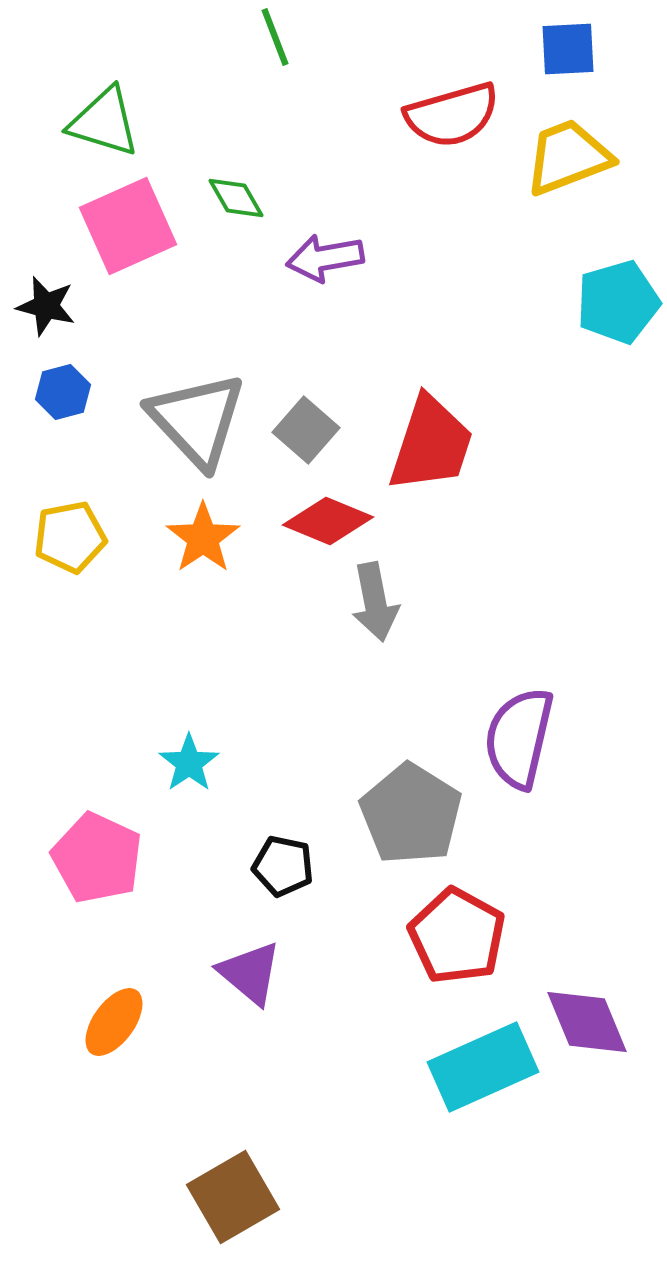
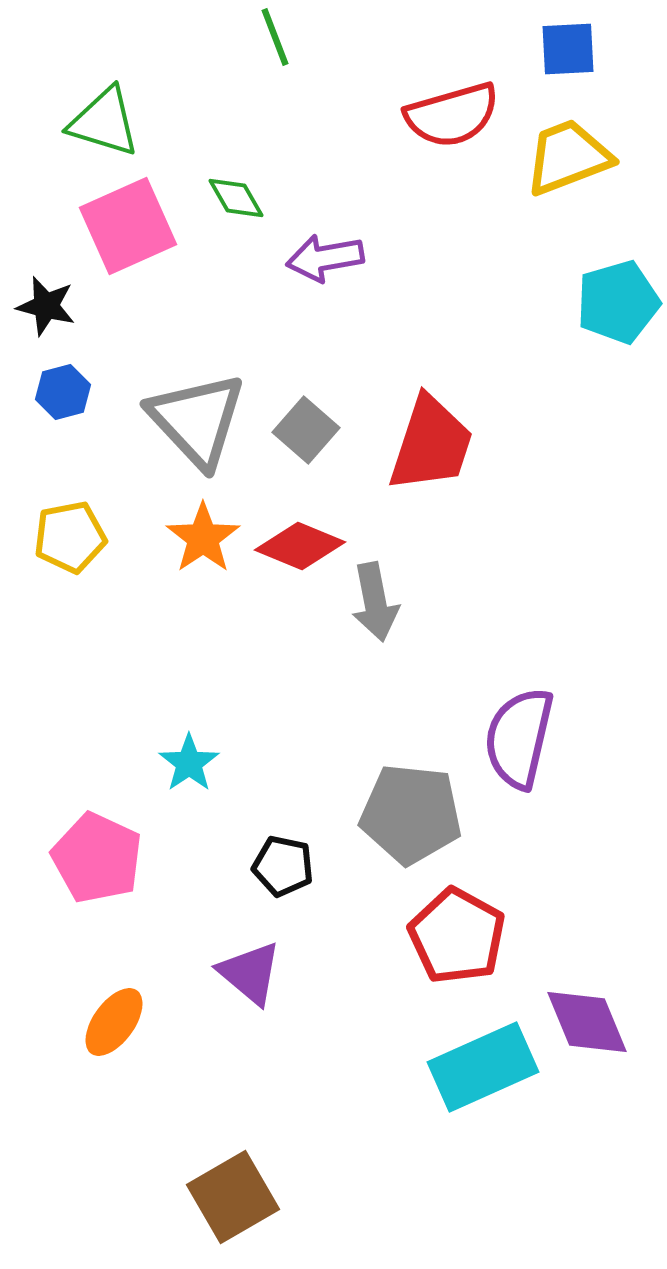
red diamond: moved 28 px left, 25 px down
gray pentagon: rotated 26 degrees counterclockwise
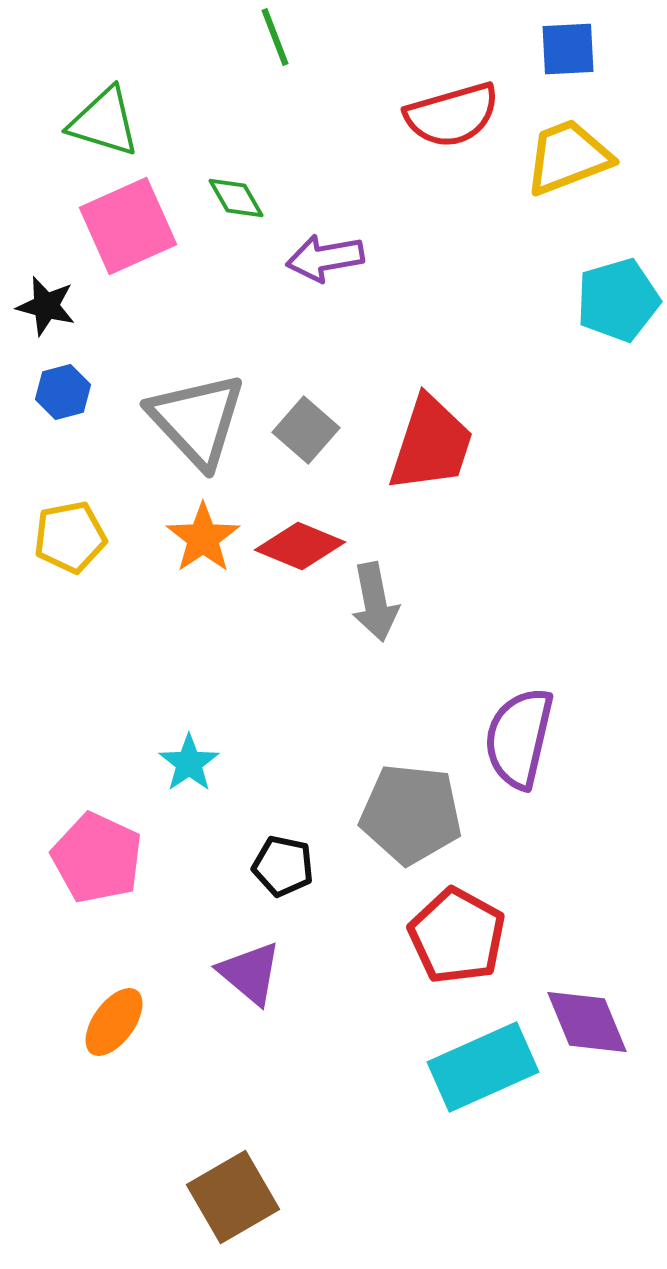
cyan pentagon: moved 2 px up
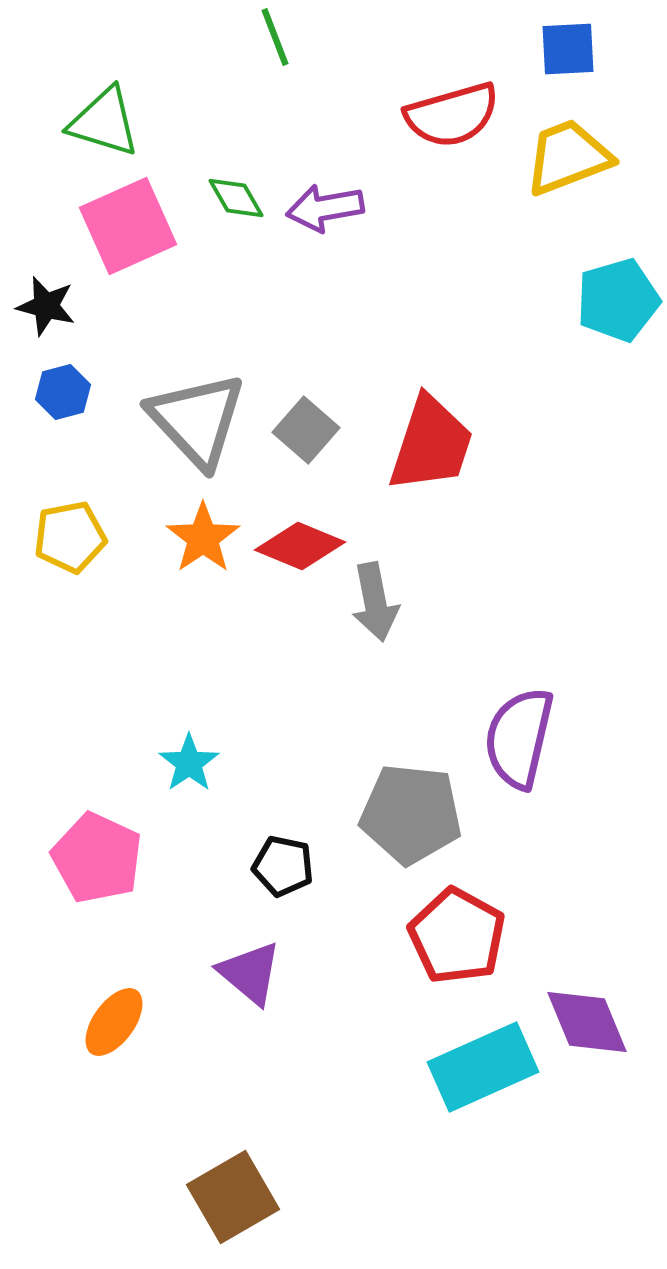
purple arrow: moved 50 px up
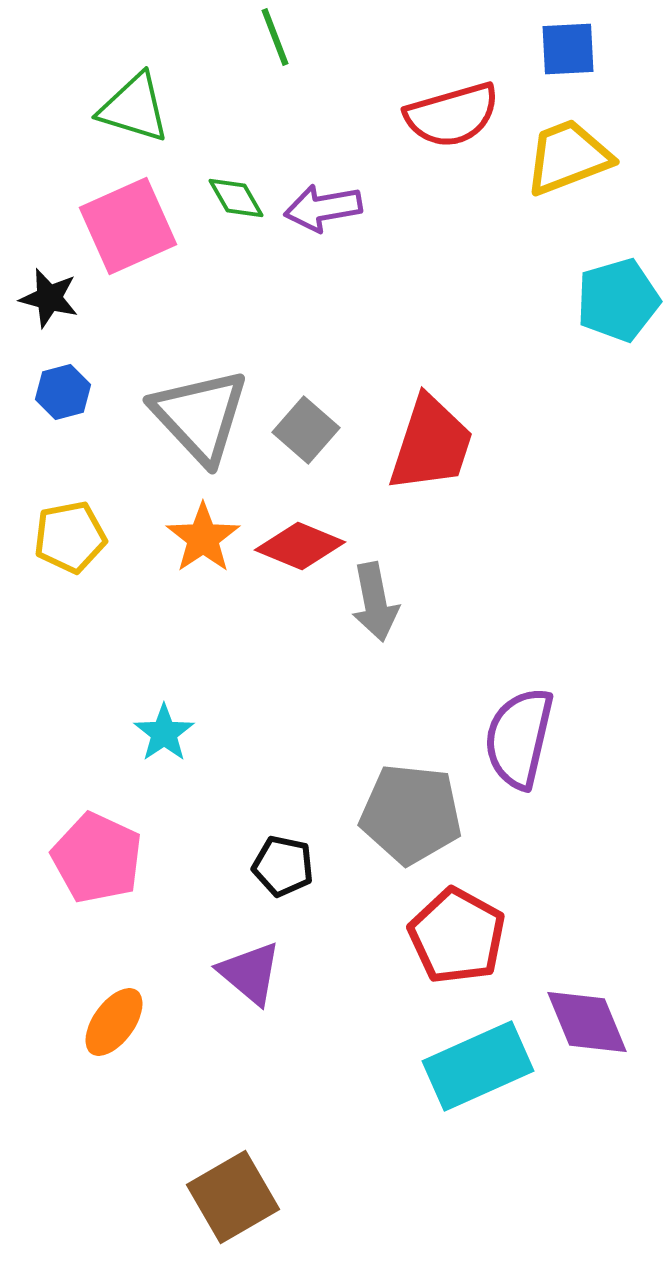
green triangle: moved 30 px right, 14 px up
purple arrow: moved 2 px left
black star: moved 3 px right, 8 px up
gray triangle: moved 3 px right, 4 px up
cyan star: moved 25 px left, 30 px up
cyan rectangle: moved 5 px left, 1 px up
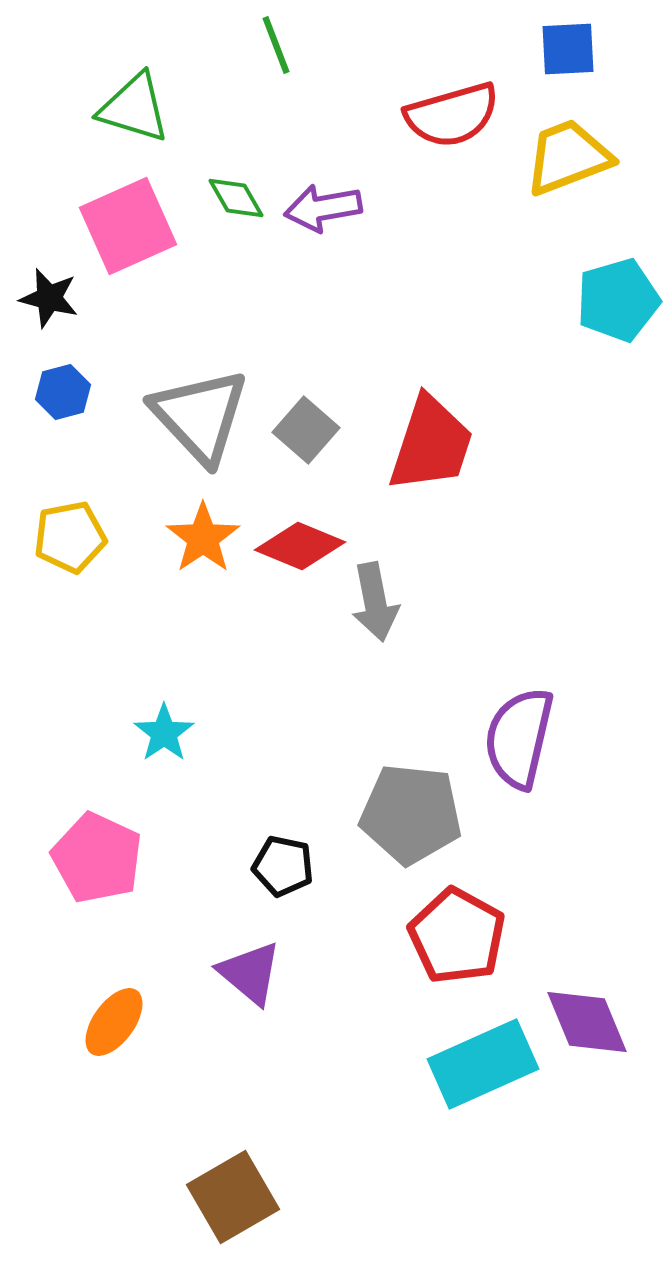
green line: moved 1 px right, 8 px down
cyan rectangle: moved 5 px right, 2 px up
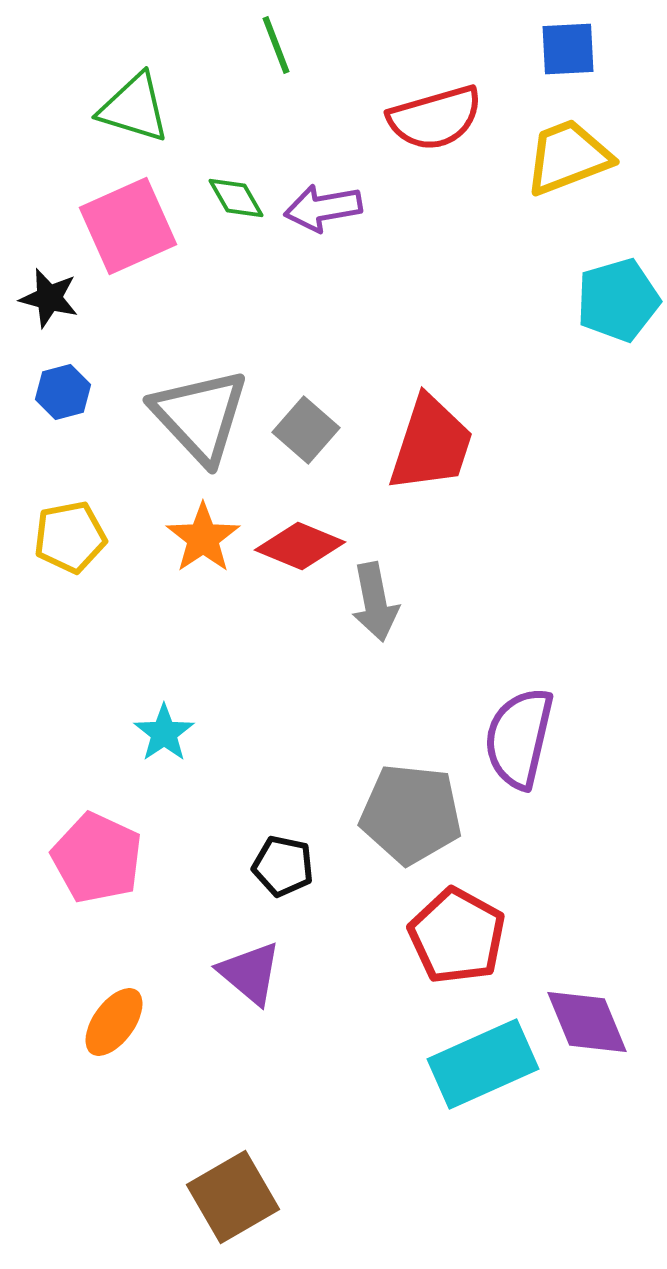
red semicircle: moved 17 px left, 3 px down
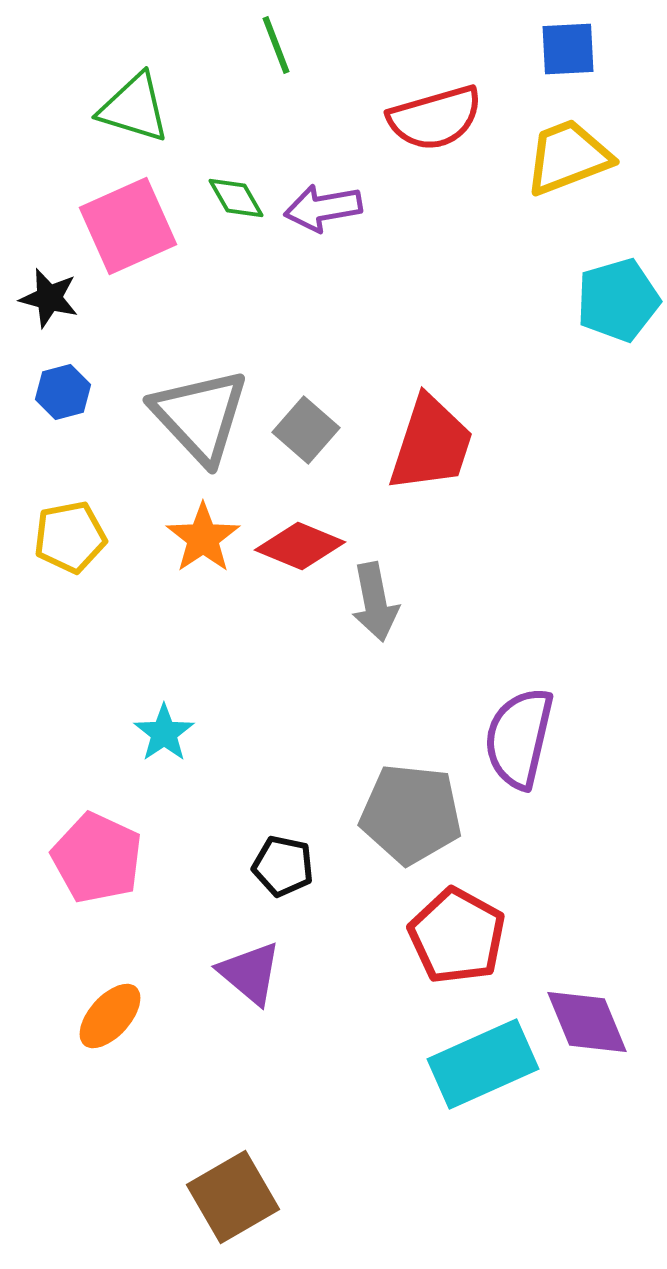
orange ellipse: moved 4 px left, 6 px up; rotated 6 degrees clockwise
